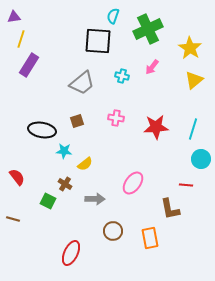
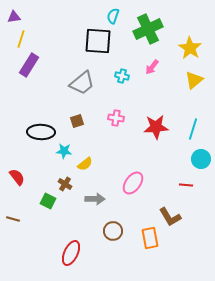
black ellipse: moved 1 px left, 2 px down; rotated 8 degrees counterclockwise
brown L-shape: moved 8 px down; rotated 20 degrees counterclockwise
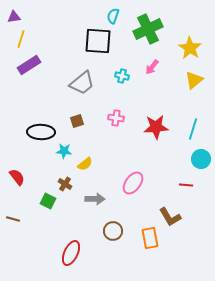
purple rectangle: rotated 25 degrees clockwise
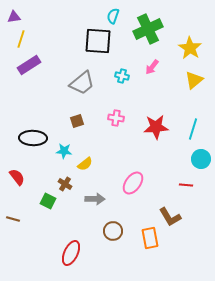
black ellipse: moved 8 px left, 6 px down
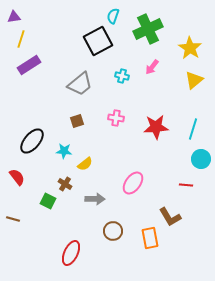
black square: rotated 32 degrees counterclockwise
gray trapezoid: moved 2 px left, 1 px down
black ellipse: moved 1 px left, 3 px down; rotated 52 degrees counterclockwise
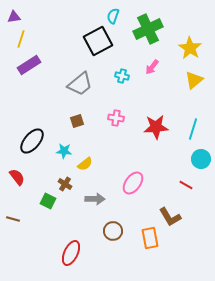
red line: rotated 24 degrees clockwise
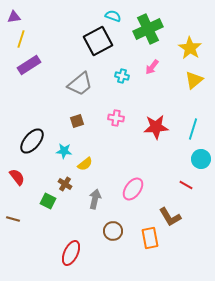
cyan semicircle: rotated 91 degrees clockwise
pink ellipse: moved 6 px down
gray arrow: rotated 78 degrees counterclockwise
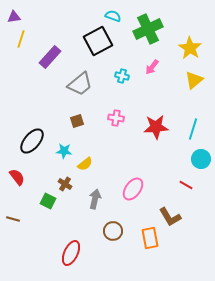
purple rectangle: moved 21 px right, 8 px up; rotated 15 degrees counterclockwise
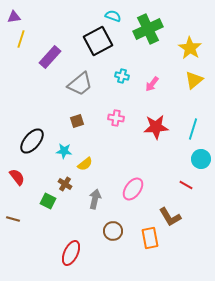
pink arrow: moved 17 px down
